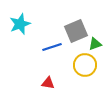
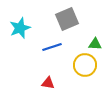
cyan star: moved 4 px down
gray square: moved 9 px left, 12 px up
green triangle: rotated 24 degrees clockwise
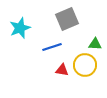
red triangle: moved 14 px right, 13 px up
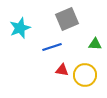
yellow circle: moved 10 px down
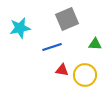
cyan star: rotated 10 degrees clockwise
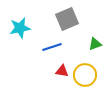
green triangle: rotated 24 degrees counterclockwise
red triangle: moved 1 px down
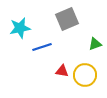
blue line: moved 10 px left
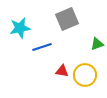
green triangle: moved 2 px right
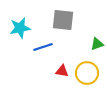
gray square: moved 4 px left, 1 px down; rotated 30 degrees clockwise
blue line: moved 1 px right
yellow circle: moved 2 px right, 2 px up
